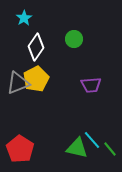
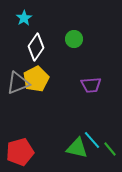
red pentagon: moved 3 px down; rotated 24 degrees clockwise
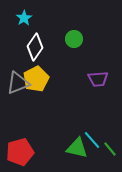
white diamond: moved 1 px left
purple trapezoid: moved 7 px right, 6 px up
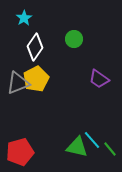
purple trapezoid: moved 1 px right; rotated 40 degrees clockwise
green triangle: moved 1 px up
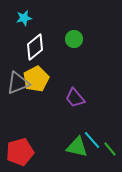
cyan star: rotated 21 degrees clockwise
white diamond: rotated 16 degrees clockwise
purple trapezoid: moved 24 px left, 19 px down; rotated 15 degrees clockwise
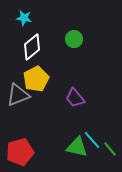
cyan star: rotated 21 degrees clockwise
white diamond: moved 3 px left
gray triangle: moved 12 px down
